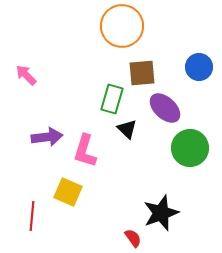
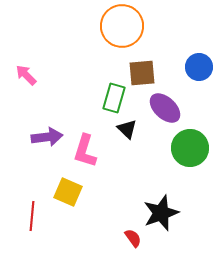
green rectangle: moved 2 px right, 1 px up
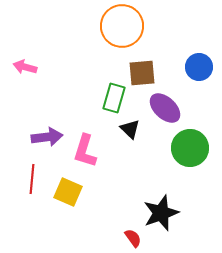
pink arrow: moved 1 px left, 8 px up; rotated 30 degrees counterclockwise
black triangle: moved 3 px right
red line: moved 37 px up
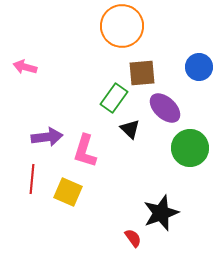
green rectangle: rotated 20 degrees clockwise
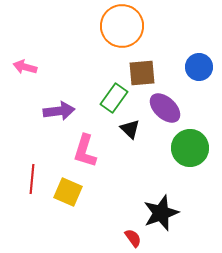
purple arrow: moved 12 px right, 26 px up
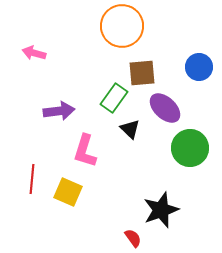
pink arrow: moved 9 px right, 14 px up
black star: moved 3 px up
